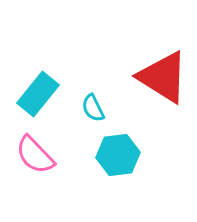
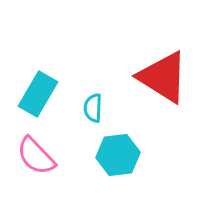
cyan rectangle: rotated 9 degrees counterclockwise
cyan semicircle: rotated 28 degrees clockwise
pink semicircle: moved 1 px right, 1 px down
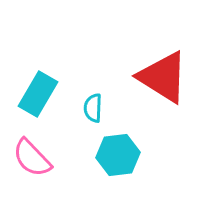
pink semicircle: moved 4 px left, 2 px down
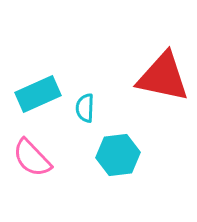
red triangle: rotated 20 degrees counterclockwise
cyan rectangle: rotated 36 degrees clockwise
cyan semicircle: moved 8 px left
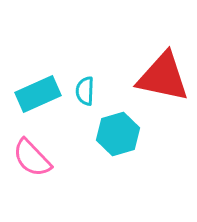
cyan semicircle: moved 17 px up
cyan hexagon: moved 21 px up; rotated 9 degrees counterclockwise
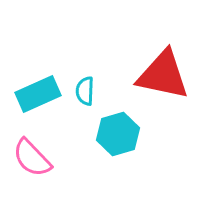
red triangle: moved 2 px up
